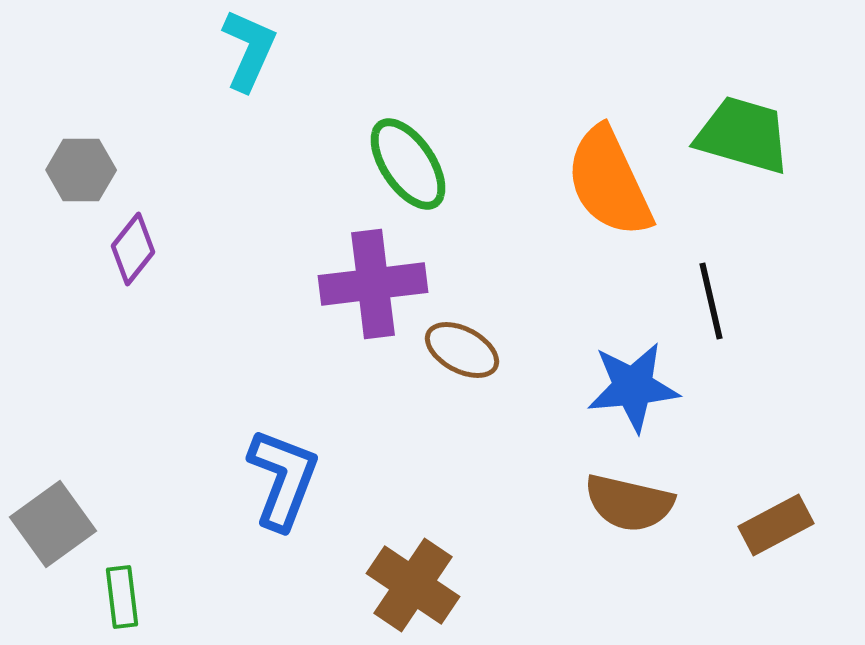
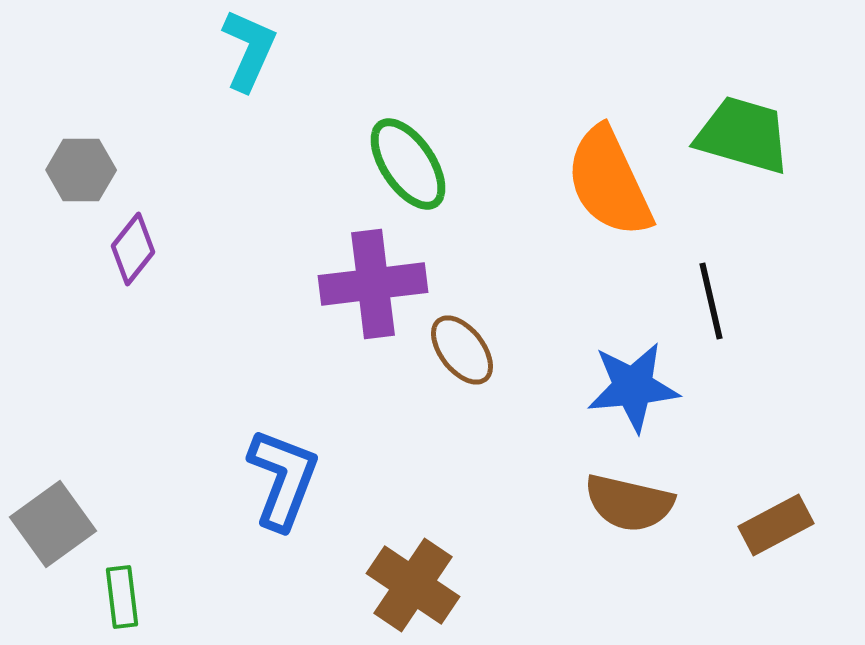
brown ellipse: rotated 24 degrees clockwise
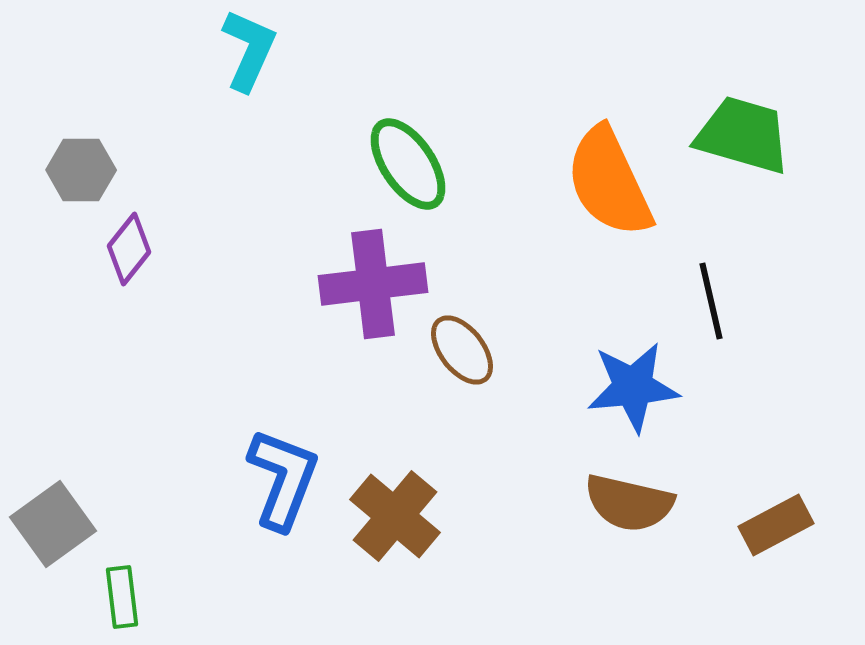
purple diamond: moved 4 px left
brown cross: moved 18 px left, 69 px up; rotated 6 degrees clockwise
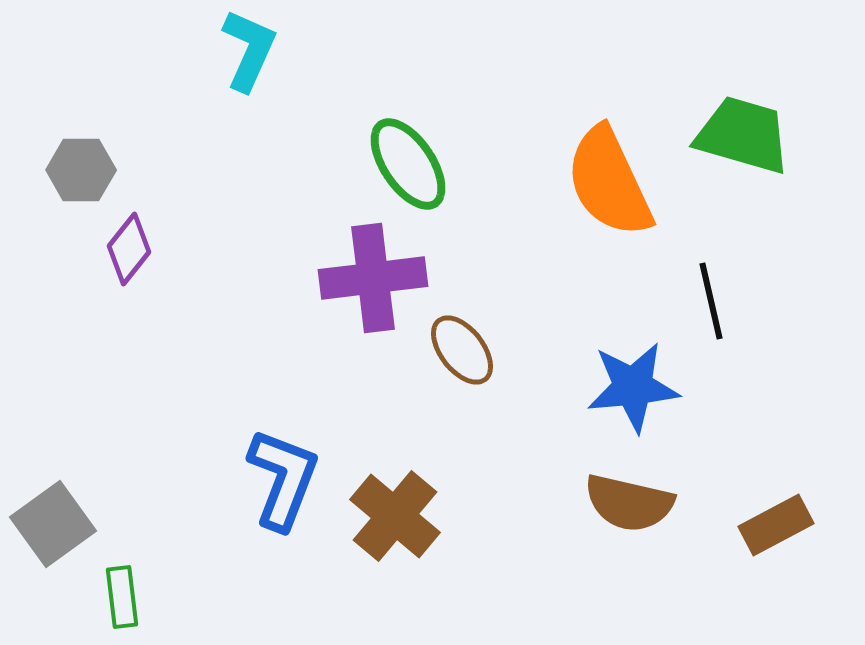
purple cross: moved 6 px up
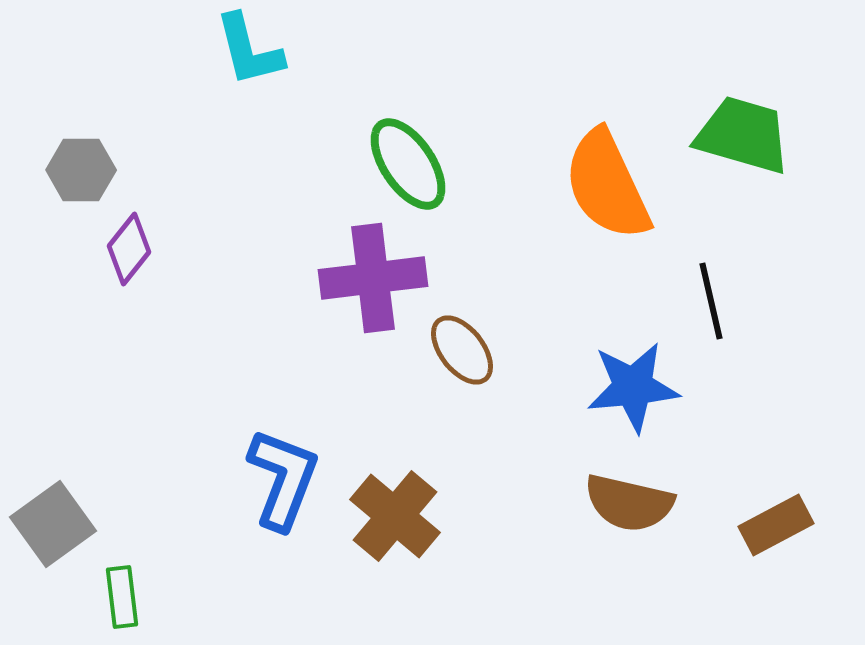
cyan L-shape: rotated 142 degrees clockwise
orange semicircle: moved 2 px left, 3 px down
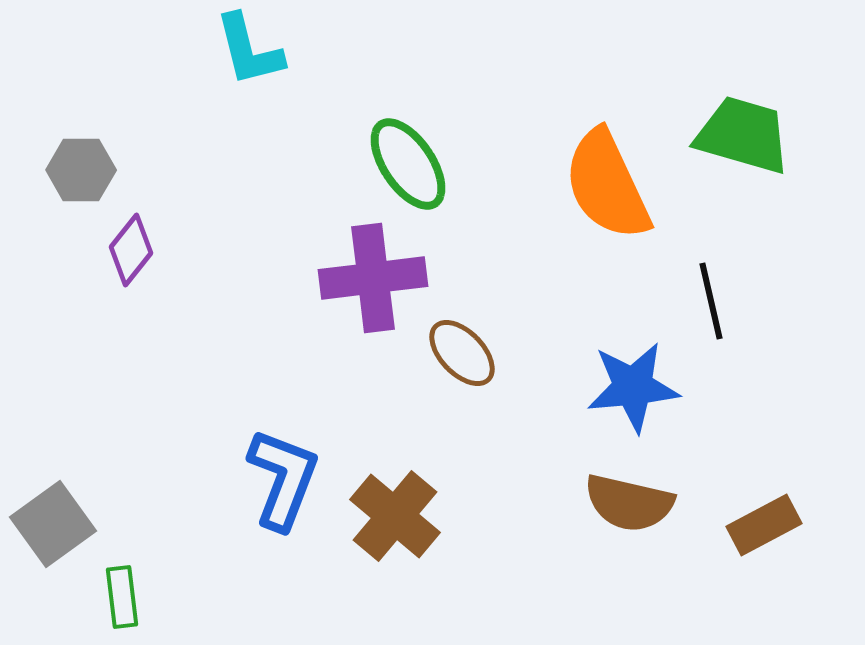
purple diamond: moved 2 px right, 1 px down
brown ellipse: moved 3 px down; rotated 6 degrees counterclockwise
brown rectangle: moved 12 px left
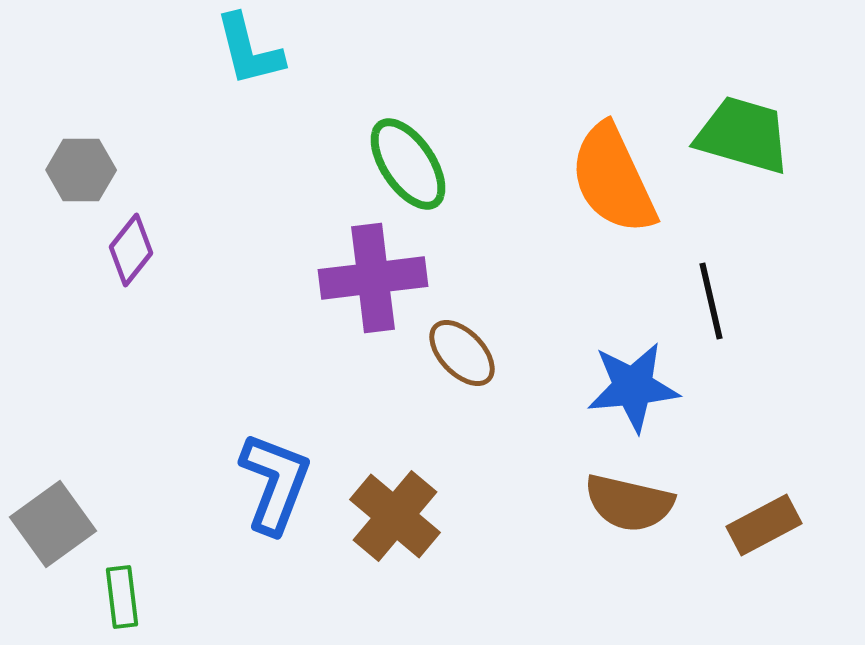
orange semicircle: moved 6 px right, 6 px up
blue L-shape: moved 8 px left, 4 px down
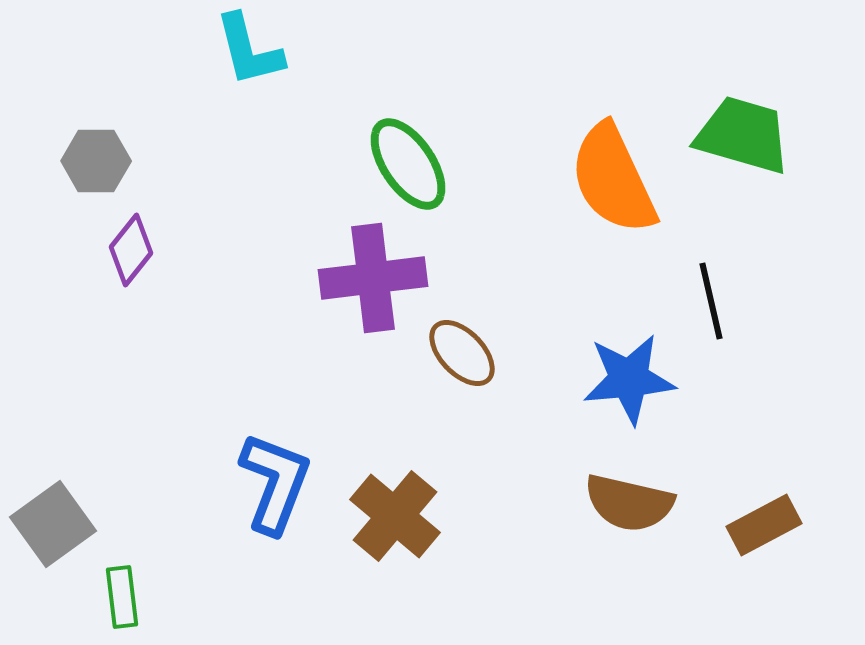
gray hexagon: moved 15 px right, 9 px up
blue star: moved 4 px left, 8 px up
